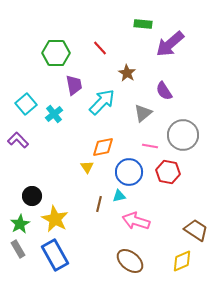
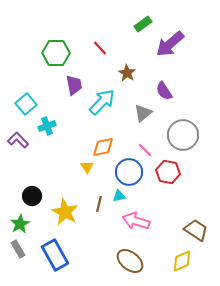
green rectangle: rotated 42 degrees counterclockwise
cyan cross: moved 7 px left, 12 px down; rotated 18 degrees clockwise
pink line: moved 5 px left, 4 px down; rotated 35 degrees clockwise
yellow star: moved 10 px right, 7 px up
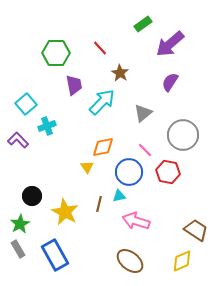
brown star: moved 7 px left
purple semicircle: moved 6 px right, 9 px up; rotated 66 degrees clockwise
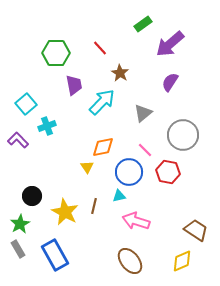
brown line: moved 5 px left, 2 px down
brown ellipse: rotated 12 degrees clockwise
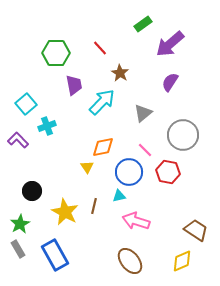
black circle: moved 5 px up
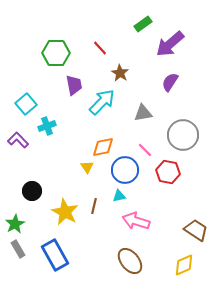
gray triangle: rotated 30 degrees clockwise
blue circle: moved 4 px left, 2 px up
green star: moved 5 px left
yellow diamond: moved 2 px right, 4 px down
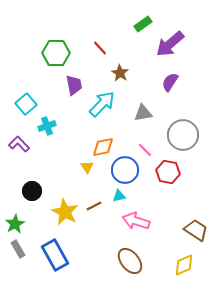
cyan arrow: moved 2 px down
purple L-shape: moved 1 px right, 4 px down
brown line: rotated 49 degrees clockwise
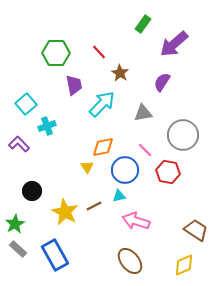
green rectangle: rotated 18 degrees counterclockwise
purple arrow: moved 4 px right
red line: moved 1 px left, 4 px down
purple semicircle: moved 8 px left
gray rectangle: rotated 18 degrees counterclockwise
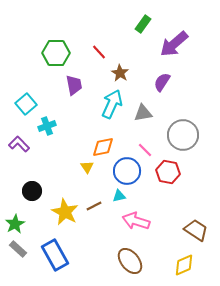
cyan arrow: moved 10 px right; rotated 20 degrees counterclockwise
blue circle: moved 2 px right, 1 px down
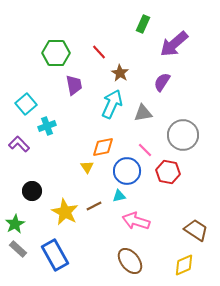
green rectangle: rotated 12 degrees counterclockwise
